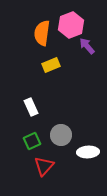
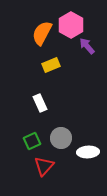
pink hexagon: rotated 10 degrees counterclockwise
orange semicircle: rotated 20 degrees clockwise
white rectangle: moved 9 px right, 4 px up
gray circle: moved 3 px down
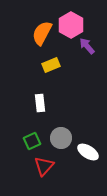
white rectangle: rotated 18 degrees clockwise
white ellipse: rotated 35 degrees clockwise
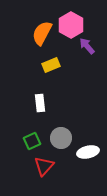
white ellipse: rotated 45 degrees counterclockwise
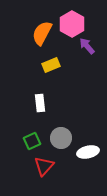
pink hexagon: moved 1 px right, 1 px up
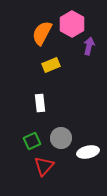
purple arrow: moved 2 px right; rotated 54 degrees clockwise
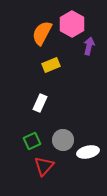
white rectangle: rotated 30 degrees clockwise
gray circle: moved 2 px right, 2 px down
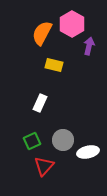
yellow rectangle: moved 3 px right; rotated 36 degrees clockwise
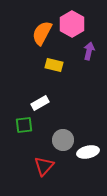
purple arrow: moved 5 px down
white rectangle: rotated 36 degrees clockwise
green square: moved 8 px left, 16 px up; rotated 18 degrees clockwise
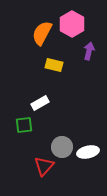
gray circle: moved 1 px left, 7 px down
